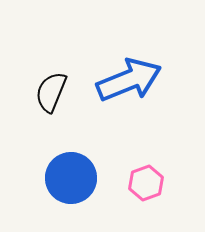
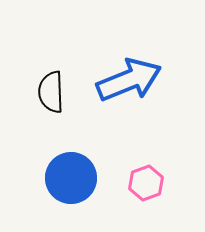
black semicircle: rotated 24 degrees counterclockwise
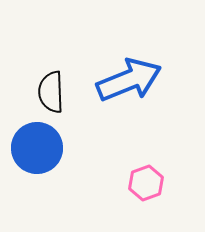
blue circle: moved 34 px left, 30 px up
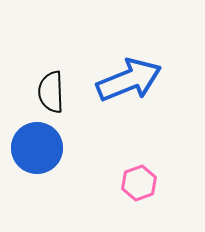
pink hexagon: moved 7 px left
